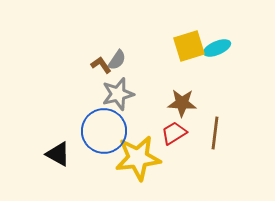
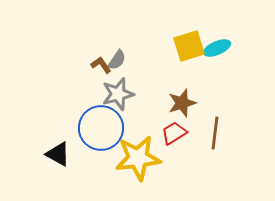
brown star: rotated 20 degrees counterclockwise
blue circle: moved 3 px left, 3 px up
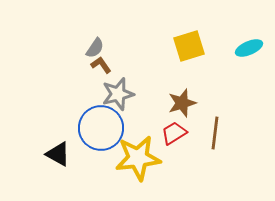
cyan ellipse: moved 32 px right
gray semicircle: moved 22 px left, 12 px up
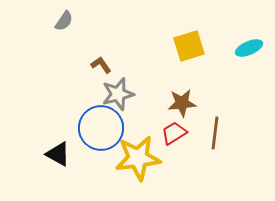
gray semicircle: moved 31 px left, 27 px up
brown star: rotated 12 degrees clockwise
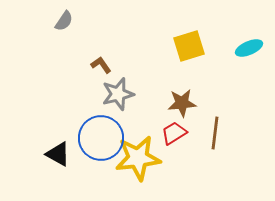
blue circle: moved 10 px down
